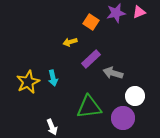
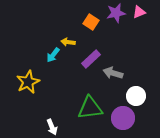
yellow arrow: moved 2 px left; rotated 24 degrees clockwise
cyan arrow: moved 23 px up; rotated 49 degrees clockwise
white circle: moved 1 px right
green triangle: moved 1 px right, 1 px down
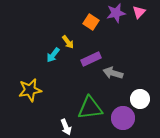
pink triangle: rotated 24 degrees counterclockwise
yellow arrow: rotated 136 degrees counterclockwise
purple rectangle: rotated 18 degrees clockwise
yellow star: moved 2 px right, 8 px down; rotated 15 degrees clockwise
white circle: moved 4 px right, 3 px down
white arrow: moved 14 px right
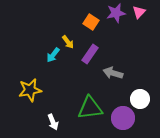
purple rectangle: moved 1 px left, 5 px up; rotated 30 degrees counterclockwise
white arrow: moved 13 px left, 5 px up
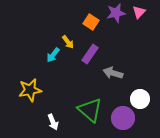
green triangle: moved 2 px down; rotated 48 degrees clockwise
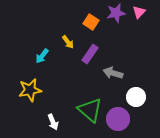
cyan arrow: moved 11 px left, 1 px down
white circle: moved 4 px left, 2 px up
purple circle: moved 5 px left, 1 px down
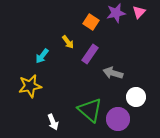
yellow star: moved 4 px up
